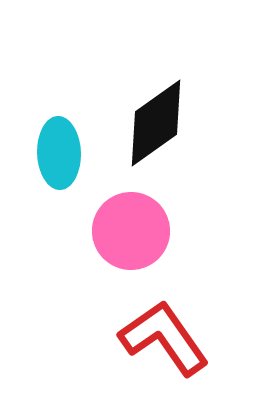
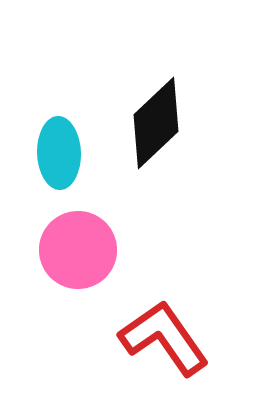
black diamond: rotated 8 degrees counterclockwise
pink circle: moved 53 px left, 19 px down
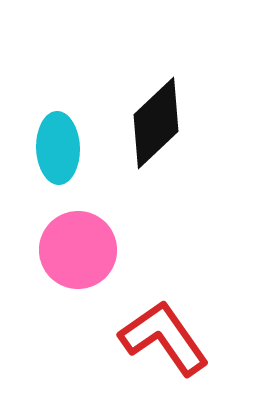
cyan ellipse: moved 1 px left, 5 px up
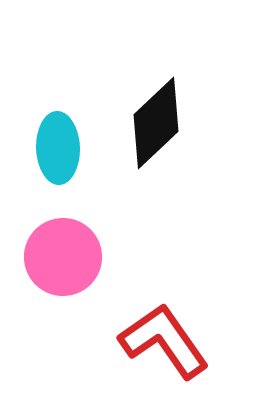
pink circle: moved 15 px left, 7 px down
red L-shape: moved 3 px down
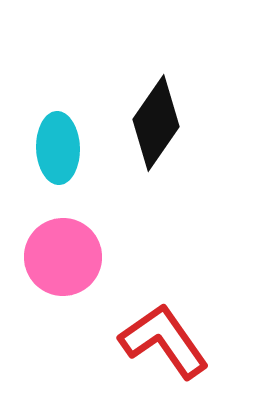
black diamond: rotated 12 degrees counterclockwise
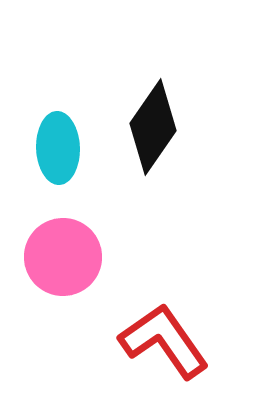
black diamond: moved 3 px left, 4 px down
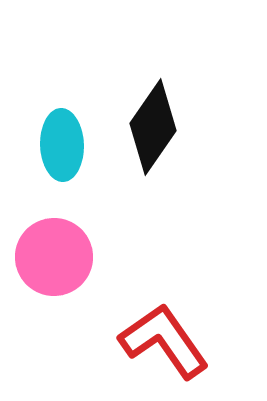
cyan ellipse: moved 4 px right, 3 px up
pink circle: moved 9 px left
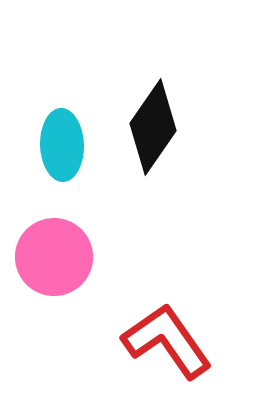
red L-shape: moved 3 px right
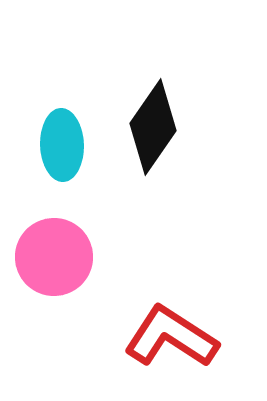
red L-shape: moved 4 px right, 4 px up; rotated 22 degrees counterclockwise
